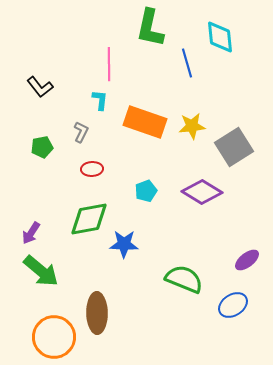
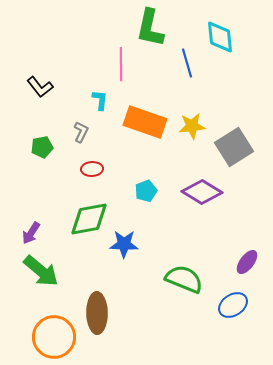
pink line: moved 12 px right
purple ellipse: moved 2 px down; rotated 15 degrees counterclockwise
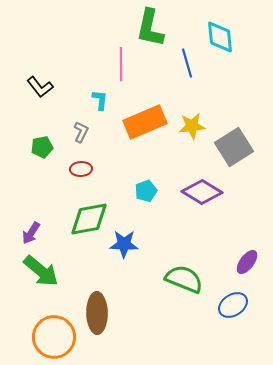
orange rectangle: rotated 42 degrees counterclockwise
red ellipse: moved 11 px left
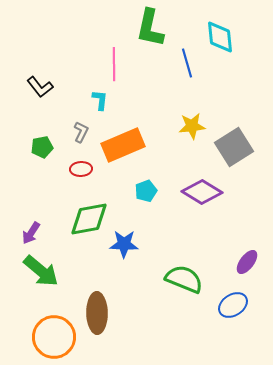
pink line: moved 7 px left
orange rectangle: moved 22 px left, 23 px down
